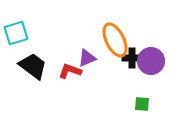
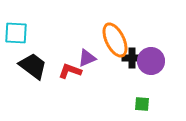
cyan square: rotated 20 degrees clockwise
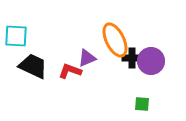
cyan square: moved 3 px down
black trapezoid: rotated 12 degrees counterclockwise
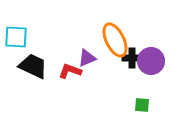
cyan square: moved 1 px down
green square: moved 1 px down
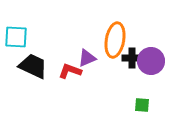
orange ellipse: rotated 36 degrees clockwise
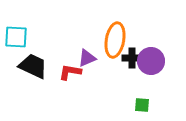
red L-shape: moved 1 px down; rotated 10 degrees counterclockwise
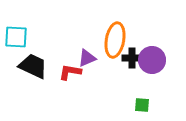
purple circle: moved 1 px right, 1 px up
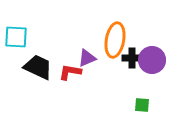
black trapezoid: moved 5 px right, 1 px down
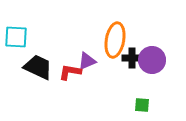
purple triangle: moved 3 px down
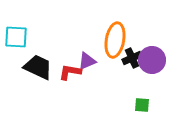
black cross: rotated 24 degrees counterclockwise
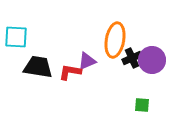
black trapezoid: rotated 16 degrees counterclockwise
